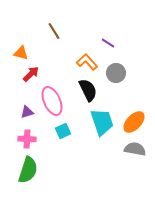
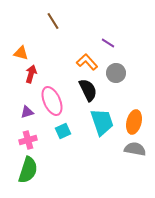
brown line: moved 1 px left, 10 px up
red arrow: rotated 30 degrees counterclockwise
orange ellipse: rotated 30 degrees counterclockwise
pink cross: moved 1 px right, 1 px down; rotated 18 degrees counterclockwise
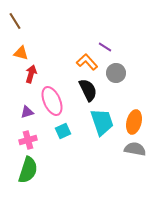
brown line: moved 38 px left
purple line: moved 3 px left, 4 px down
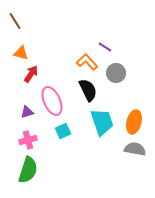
red arrow: rotated 18 degrees clockwise
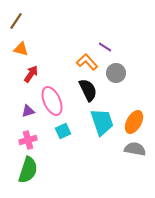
brown line: moved 1 px right; rotated 66 degrees clockwise
orange triangle: moved 4 px up
purple triangle: moved 1 px right, 1 px up
orange ellipse: rotated 15 degrees clockwise
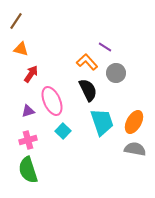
cyan square: rotated 21 degrees counterclockwise
green semicircle: rotated 144 degrees clockwise
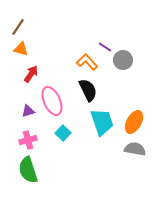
brown line: moved 2 px right, 6 px down
gray circle: moved 7 px right, 13 px up
cyan square: moved 2 px down
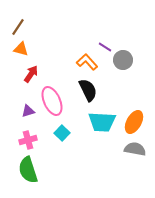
cyan trapezoid: rotated 112 degrees clockwise
cyan square: moved 1 px left
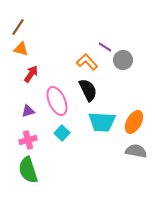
pink ellipse: moved 5 px right
gray semicircle: moved 1 px right, 2 px down
